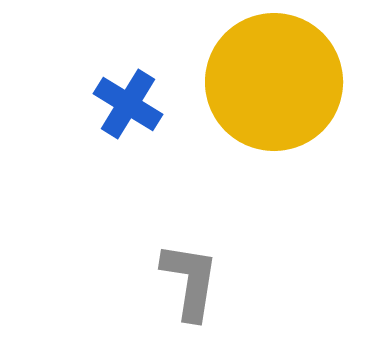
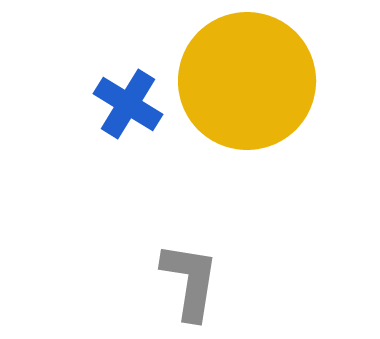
yellow circle: moved 27 px left, 1 px up
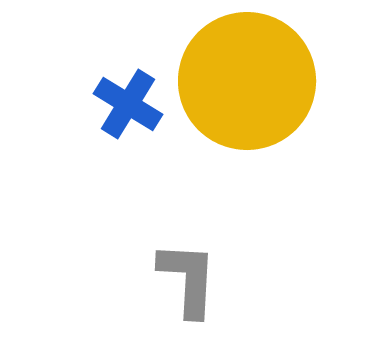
gray L-shape: moved 2 px left, 2 px up; rotated 6 degrees counterclockwise
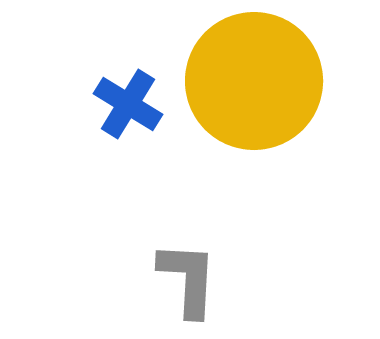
yellow circle: moved 7 px right
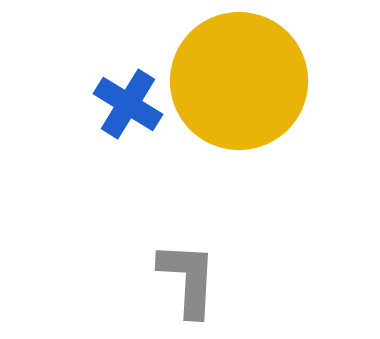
yellow circle: moved 15 px left
